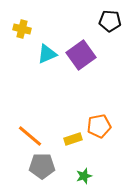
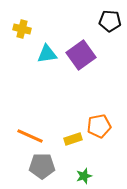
cyan triangle: rotated 15 degrees clockwise
orange line: rotated 16 degrees counterclockwise
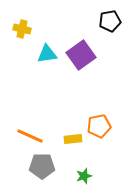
black pentagon: rotated 15 degrees counterclockwise
yellow rectangle: rotated 12 degrees clockwise
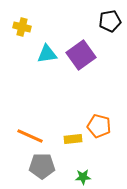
yellow cross: moved 2 px up
orange pentagon: rotated 25 degrees clockwise
green star: moved 1 px left, 1 px down; rotated 14 degrees clockwise
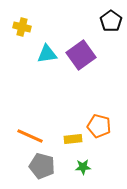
black pentagon: moved 1 px right; rotated 25 degrees counterclockwise
gray pentagon: rotated 15 degrees clockwise
green star: moved 10 px up
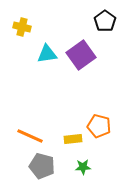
black pentagon: moved 6 px left
